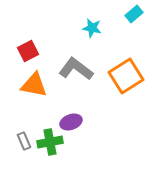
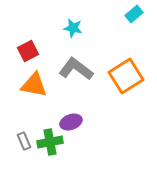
cyan star: moved 19 px left
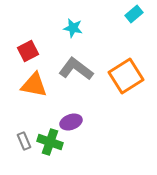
green cross: rotated 30 degrees clockwise
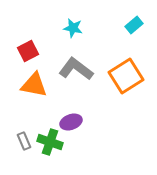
cyan rectangle: moved 11 px down
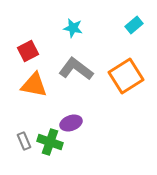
purple ellipse: moved 1 px down
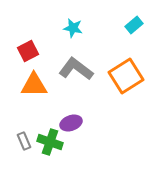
orange triangle: rotated 12 degrees counterclockwise
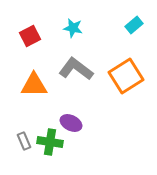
red square: moved 2 px right, 15 px up
purple ellipse: rotated 45 degrees clockwise
green cross: rotated 10 degrees counterclockwise
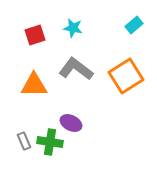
red square: moved 5 px right, 1 px up; rotated 10 degrees clockwise
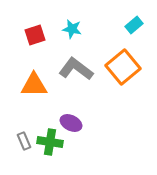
cyan star: moved 1 px left, 1 px down
orange square: moved 3 px left, 9 px up; rotated 8 degrees counterclockwise
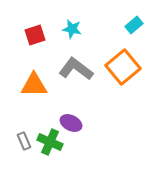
green cross: rotated 15 degrees clockwise
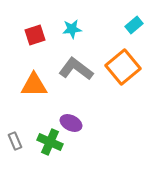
cyan star: rotated 18 degrees counterclockwise
gray rectangle: moved 9 px left
